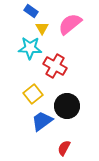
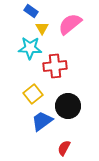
red cross: rotated 35 degrees counterclockwise
black circle: moved 1 px right
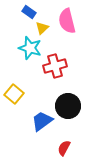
blue rectangle: moved 2 px left, 1 px down
pink semicircle: moved 3 px left, 3 px up; rotated 65 degrees counterclockwise
yellow triangle: rotated 16 degrees clockwise
cyan star: rotated 15 degrees clockwise
red cross: rotated 10 degrees counterclockwise
yellow square: moved 19 px left; rotated 12 degrees counterclockwise
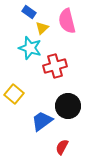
red semicircle: moved 2 px left, 1 px up
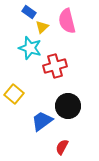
yellow triangle: moved 1 px up
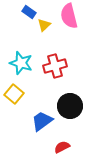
pink semicircle: moved 2 px right, 5 px up
yellow triangle: moved 2 px right, 2 px up
cyan star: moved 9 px left, 15 px down
black circle: moved 2 px right
red semicircle: rotated 35 degrees clockwise
